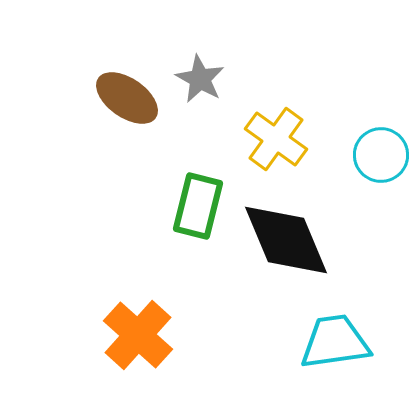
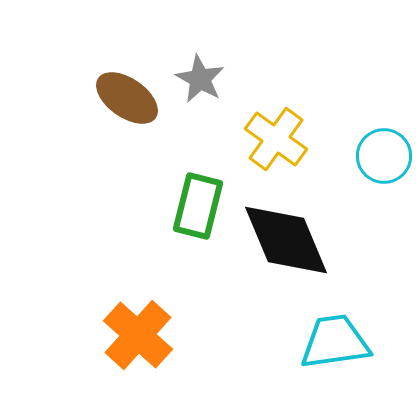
cyan circle: moved 3 px right, 1 px down
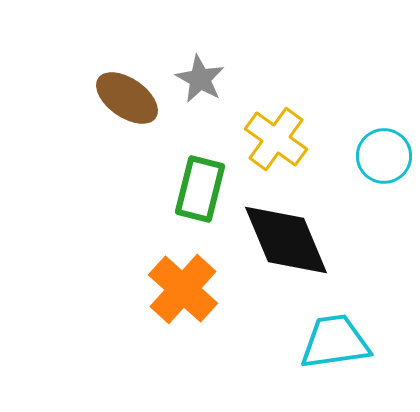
green rectangle: moved 2 px right, 17 px up
orange cross: moved 45 px right, 46 px up
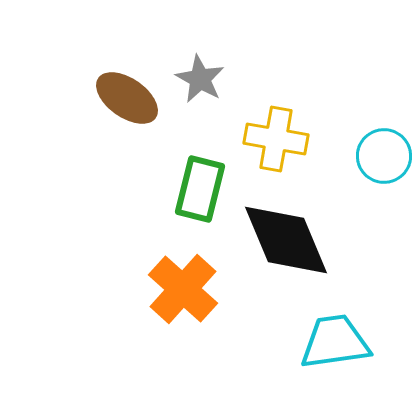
yellow cross: rotated 26 degrees counterclockwise
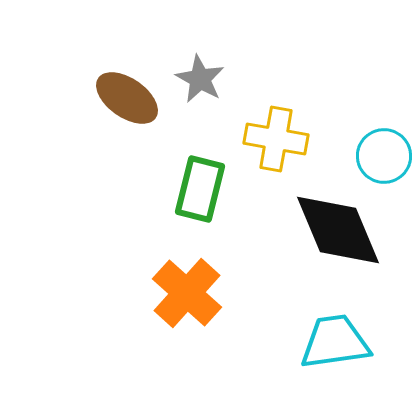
black diamond: moved 52 px right, 10 px up
orange cross: moved 4 px right, 4 px down
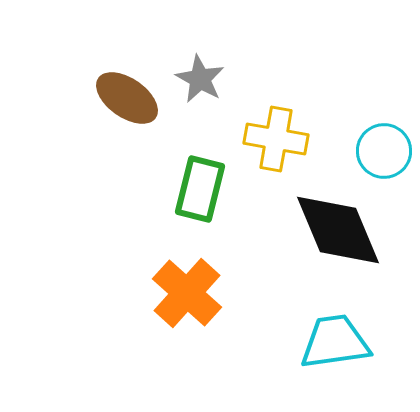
cyan circle: moved 5 px up
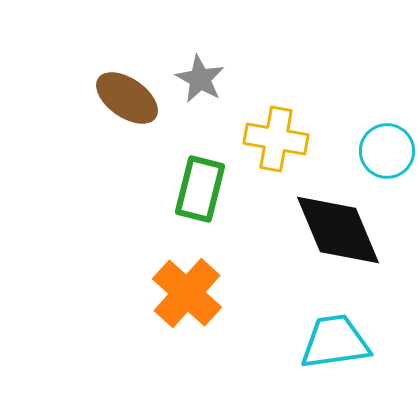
cyan circle: moved 3 px right
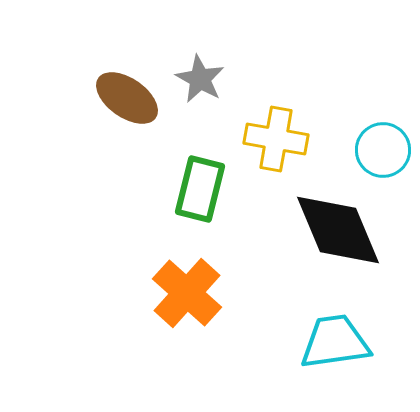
cyan circle: moved 4 px left, 1 px up
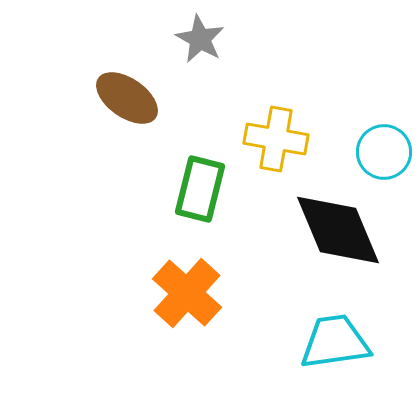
gray star: moved 40 px up
cyan circle: moved 1 px right, 2 px down
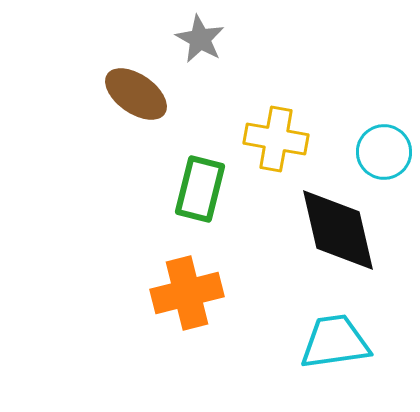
brown ellipse: moved 9 px right, 4 px up
black diamond: rotated 10 degrees clockwise
orange cross: rotated 34 degrees clockwise
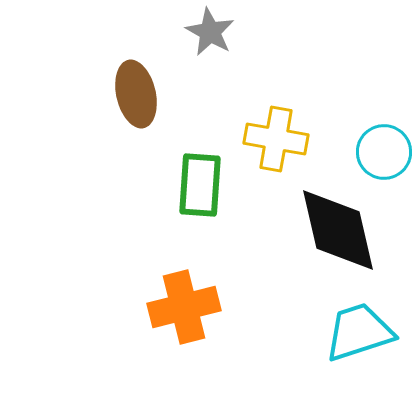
gray star: moved 10 px right, 7 px up
brown ellipse: rotated 42 degrees clockwise
green rectangle: moved 4 px up; rotated 10 degrees counterclockwise
orange cross: moved 3 px left, 14 px down
cyan trapezoid: moved 24 px right, 10 px up; rotated 10 degrees counterclockwise
